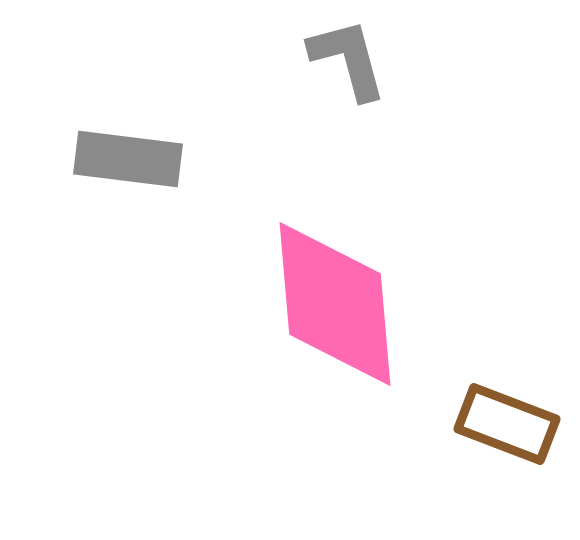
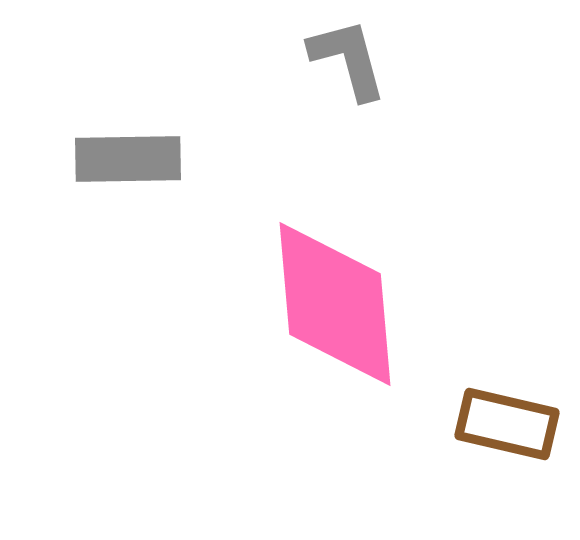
gray rectangle: rotated 8 degrees counterclockwise
brown rectangle: rotated 8 degrees counterclockwise
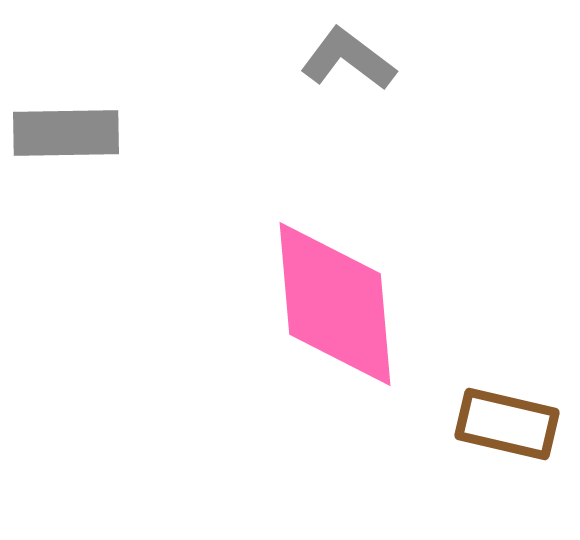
gray L-shape: rotated 38 degrees counterclockwise
gray rectangle: moved 62 px left, 26 px up
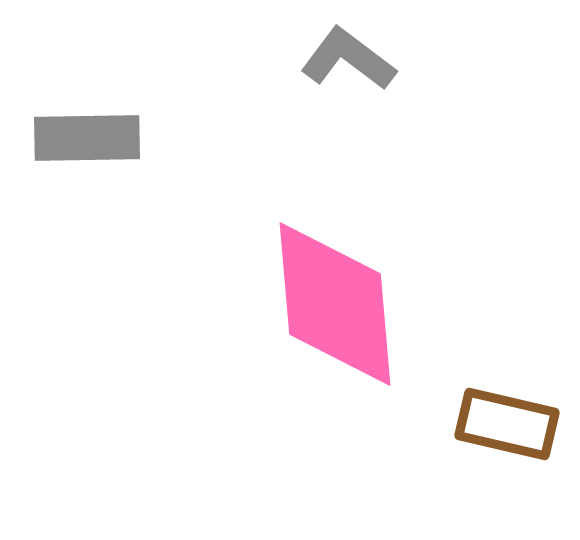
gray rectangle: moved 21 px right, 5 px down
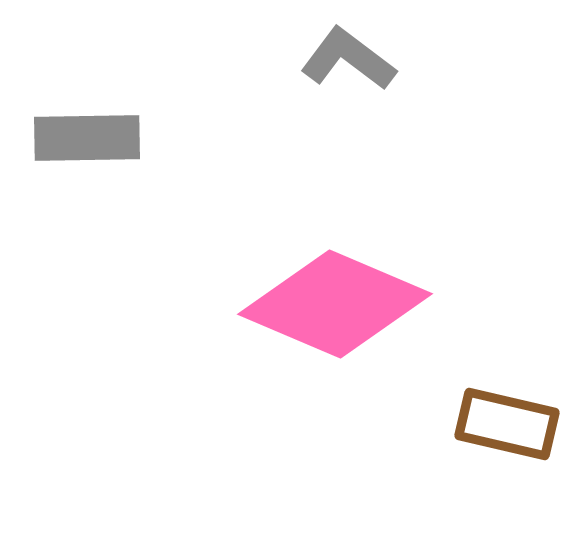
pink diamond: rotated 62 degrees counterclockwise
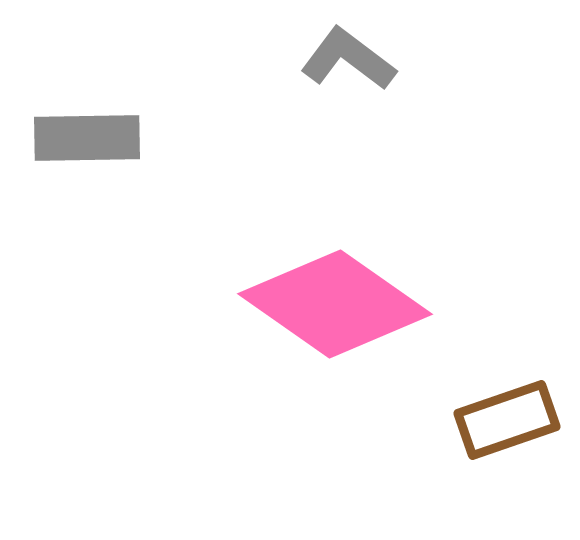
pink diamond: rotated 12 degrees clockwise
brown rectangle: moved 4 px up; rotated 32 degrees counterclockwise
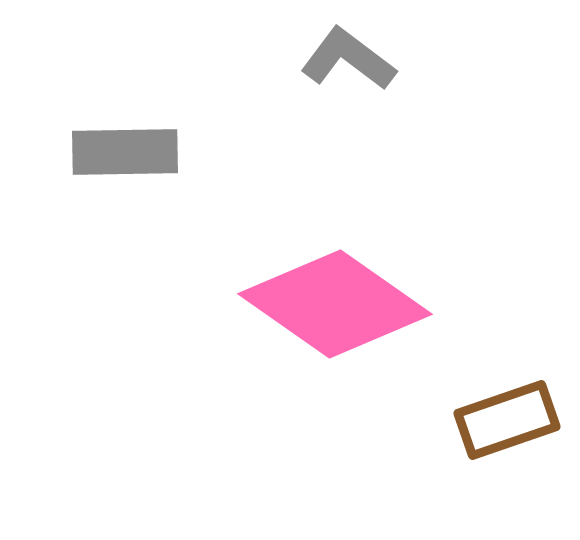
gray rectangle: moved 38 px right, 14 px down
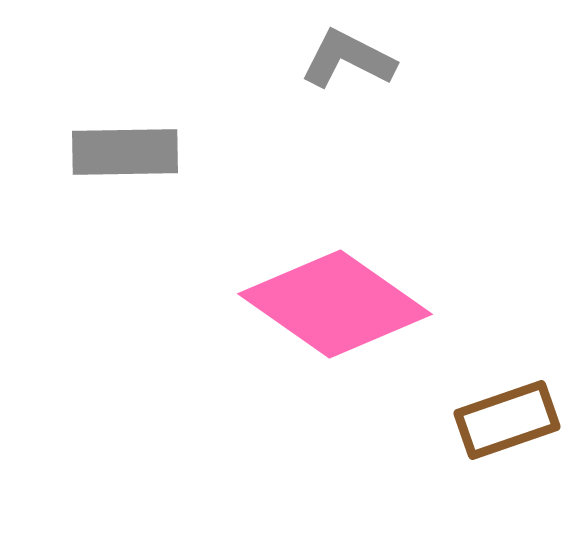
gray L-shape: rotated 10 degrees counterclockwise
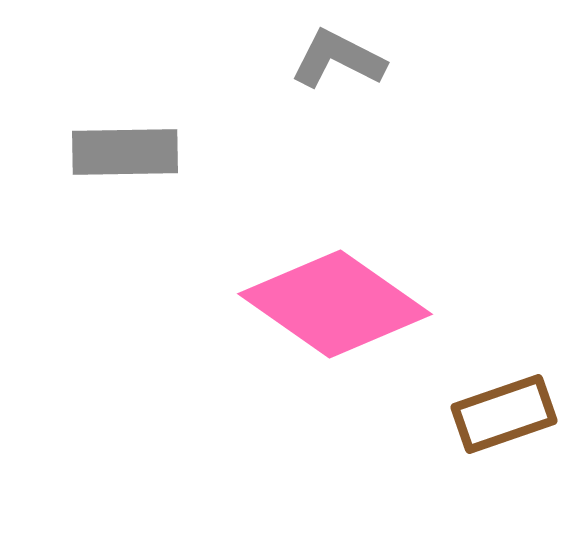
gray L-shape: moved 10 px left
brown rectangle: moved 3 px left, 6 px up
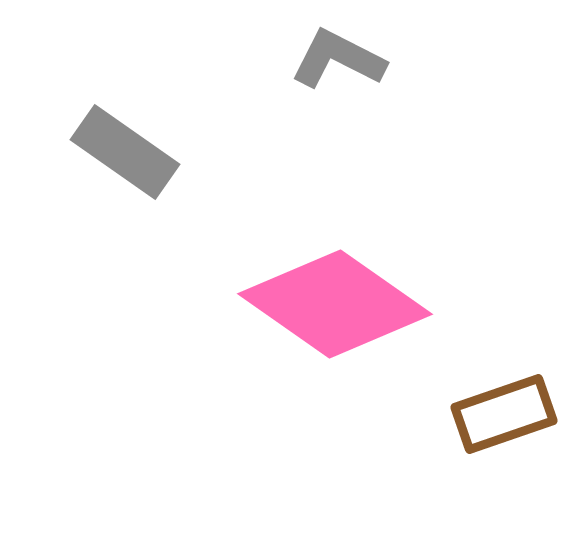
gray rectangle: rotated 36 degrees clockwise
